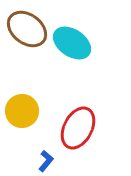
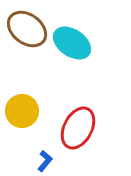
blue L-shape: moved 1 px left
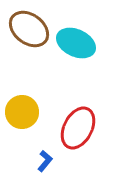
brown ellipse: moved 2 px right
cyan ellipse: moved 4 px right; rotated 9 degrees counterclockwise
yellow circle: moved 1 px down
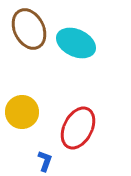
brown ellipse: rotated 27 degrees clockwise
blue L-shape: rotated 20 degrees counterclockwise
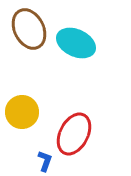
red ellipse: moved 4 px left, 6 px down
